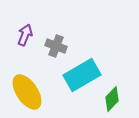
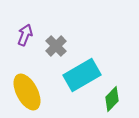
gray cross: rotated 25 degrees clockwise
yellow ellipse: rotated 6 degrees clockwise
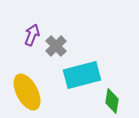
purple arrow: moved 7 px right
cyan rectangle: rotated 15 degrees clockwise
green diamond: moved 2 px down; rotated 35 degrees counterclockwise
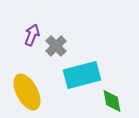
green diamond: rotated 20 degrees counterclockwise
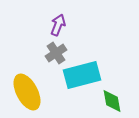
purple arrow: moved 26 px right, 10 px up
gray cross: moved 7 px down; rotated 10 degrees clockwise
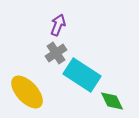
cyan rectangle: rotated 48 degrees clockwise
yellow ellipse: rotated 15 degrees counterclockwise
green diamond: rotated 15 degrees counterclockwise
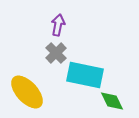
purple arrow: rotated 10 degrees counterclockwise
gray cross: rotated 10 degrees counterclockwise
cyan rectangle: moved 3 px right; rotated 21 degrees counterclockwise
